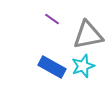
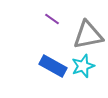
blue rectangle: moved 1 px right, 1 px up
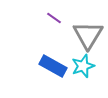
purple line: moved 2 px right, 1 px up
gray triangle: rotated 48 degrees counterclockwise
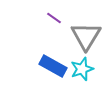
gray triangle: moved 2 px left, 1 px down
cyan star: moved 1 px left, 3 px down
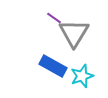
gray triangle: moved 12 px left, 3 px up
cyan star: moved 7 px down
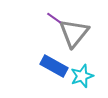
gray triangle: rotated 8 degrees clockwise
blue rectangle: moved 1 px right
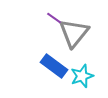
blue rectangle: rotated 8 degrees clockwise
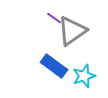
gray triangle: moved 2 px left, 2 px up; rotated 16 degrees clockwise
cyan star: moved 2 px right
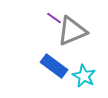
gray triangle: rotated 12 degrees clockwise
cyan star: rotated 25 degrees counterclockwise
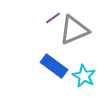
purple line: moved 1 px left; rotated 70 degrees counterclockwise
gray triangle: moved 2 px right, 1 px up
